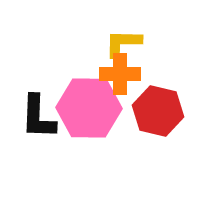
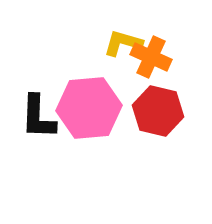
yellow L-shape: rotated 15 degrees clockwise
orange cross: moved 31 px right, 17 px up; rotated 24 degrees clockwise
pink hexagon: rotated 6 degrees counterclockwise
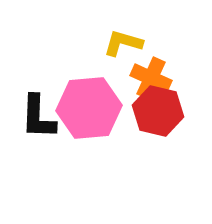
orange cross: moved 21 px down
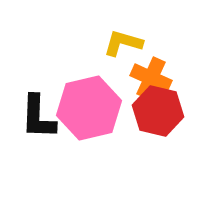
pink hexagon: rotated 8 degrees counterclockwise
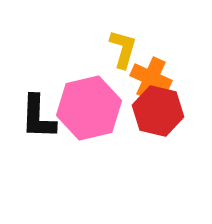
yellow L-shape: moved 6 px down; rotated 90 degrees clockwise
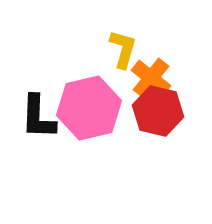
orange cross: rotated 15 degrees clockwise
